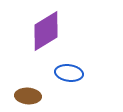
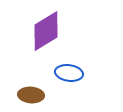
brown ellipse: moved 3 px right, 1 px up
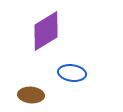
blue ellipse: moved 3 px right
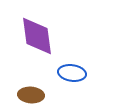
purple diamond: moved 9 px left, 5 px down; rotated 66 degrees counterclockwise
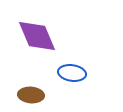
purple diamond: rotated 15 degrees counterclockwise
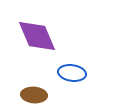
brown ellipse: moved 3 px right
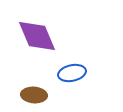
blue ellipse: rotated 20 degrees counterclockwise
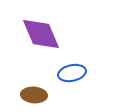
purple diamond: moved 4 px right, 2 px up
